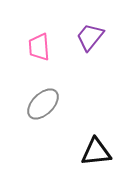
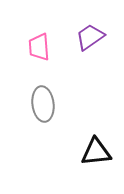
purple trapezoid: rotated 16 degrees clockwise
gray ellipse: rotated 52 degrees counterclockwise
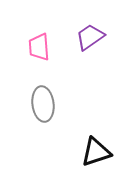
black triangle: rotated 12 degrees counterclockwise
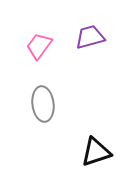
purple trapezoid: rotated 20 degrees clockwise
pink trapezoid: moved 1 px up; rotated 40 degrees clockwise
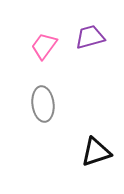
pink trapezoid: moved 5 px right
